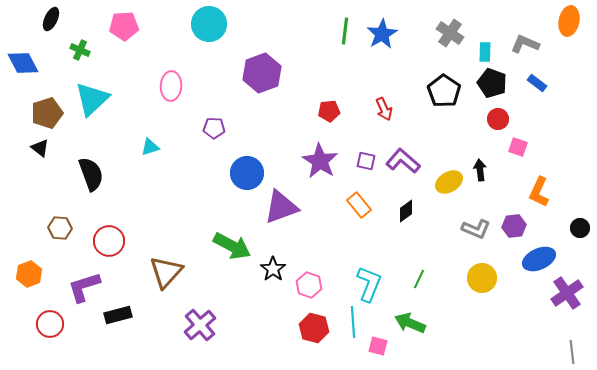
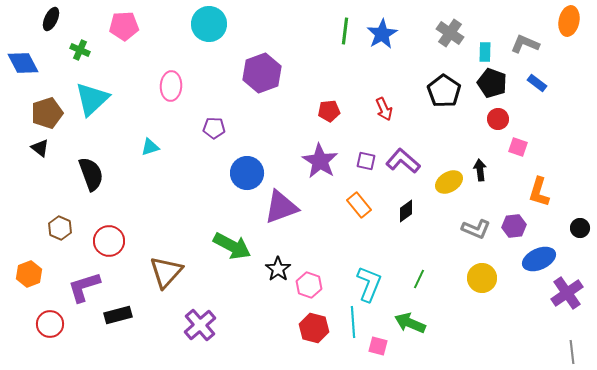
orange L-shape at (539, 192): rotated 8 degrees counterclockwise
brown hexagon at (60, 228): rotated 20 degrees clockwise
black star at (273, 269): moved 5 px right
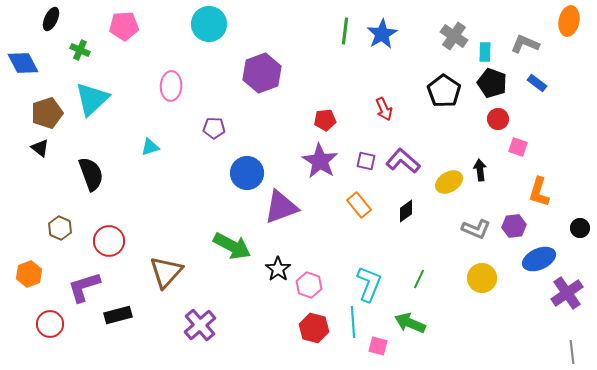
gray cross at (450, 33): moved 4 px right, 3 px down
red pentagon at (329, 111): moved 4 px left, 9 px down
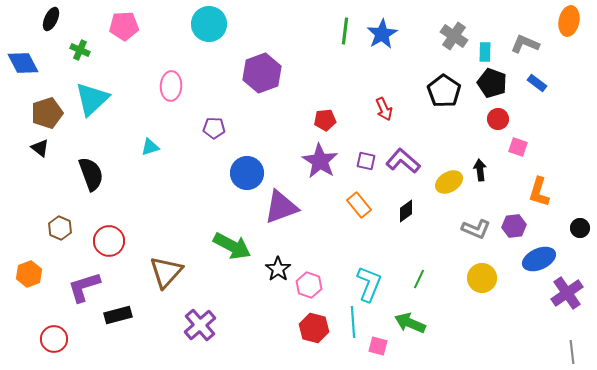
red circle at (50, 324): moved 4 px right, 15 px down
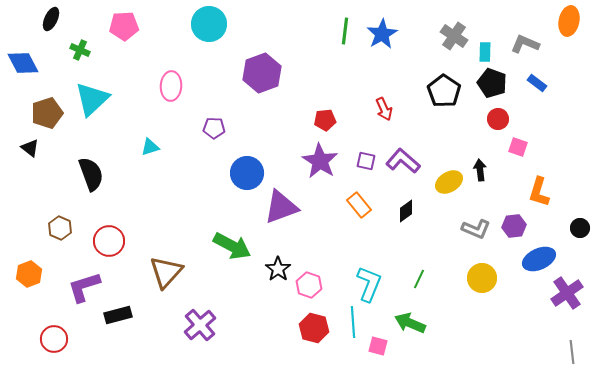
black triangle at (40, 148): moved 10 px left
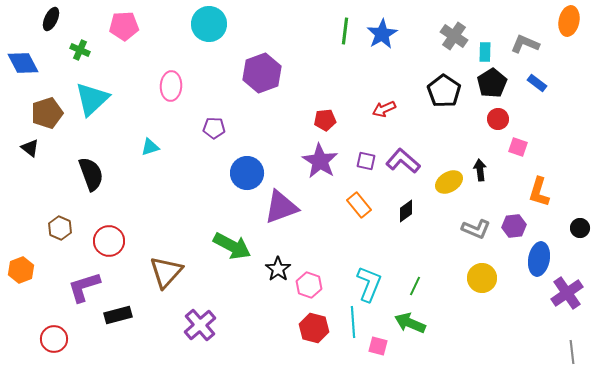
black pentagon at (492, 83): rotated 20 degrees clockwise
red arrow at (384, 109): rotated 90 degrees clockwise
blue ellipse at (539, 259): rotated 56 degrees counterclockwise
orange hexagon at (29, 274): moved 8 px left, 4 px up
green line at (419, 279): moved 4 px left, 7 px down
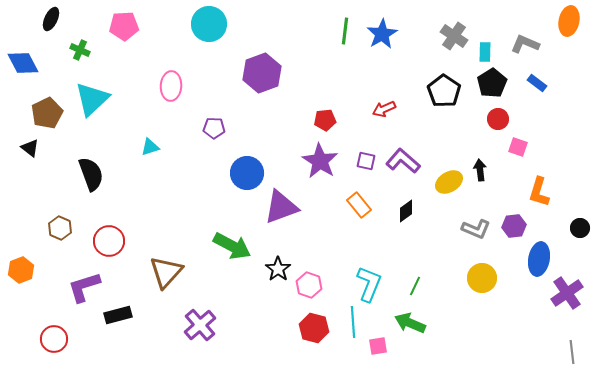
brown pentagon at (47, 113): rotated 8 degrees counterclockwise
pink square at (378, 346): rotated 24 degrees counterclockwise
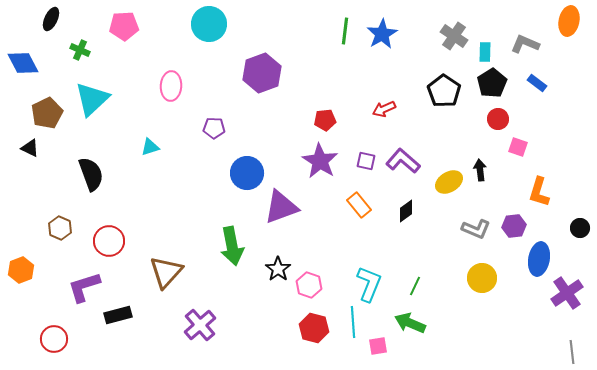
black triangle at (30, 148): rotated 12 degrees counterclockwise
green arrow at (232, 246): rotated 51 degrees clockwise
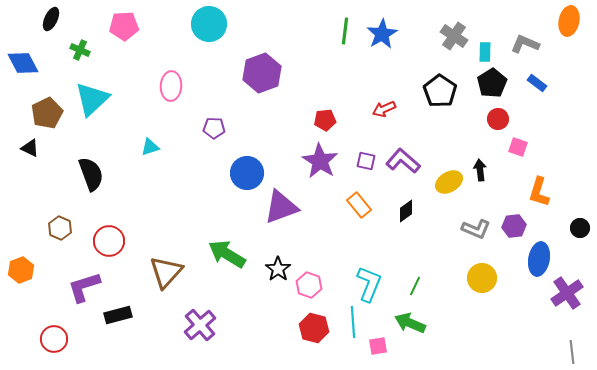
black pentagon at (444, 91): moved 4 px left
green arrow at (232, 246): moved 5 px left, 8 px down; rotated 132 degrees clockwise
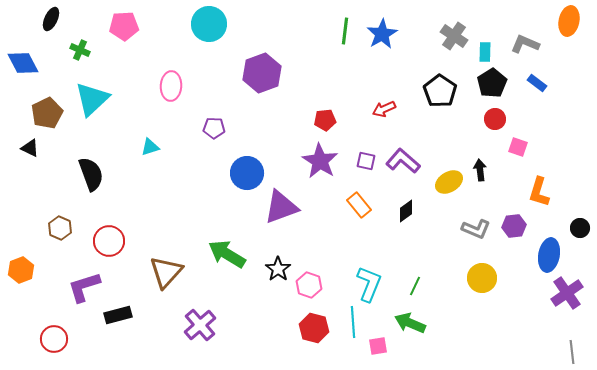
red circle at (498, 119): moved 3 px left
blue ellipse at (539, 259): moved 10 px right, 4 px up
